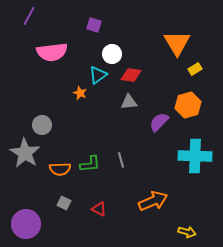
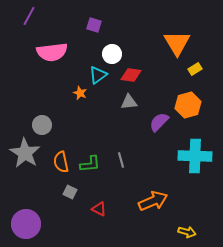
orange semicircle: moved 1 px right, 7 px up; rotated 80 degrees clockwise
gray square: moved 6 px right, 11 px up
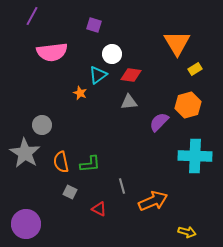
purple line: moved 3 px right
gray line: moved 1 px right, 26 px down
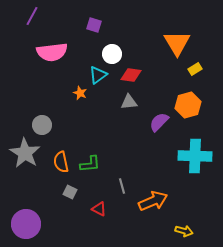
yellow arrow: moved 3 px left, 1 px up
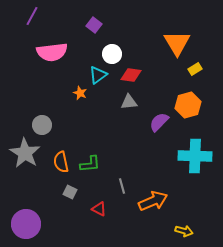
purple square: rotated 21 degrees clockwise
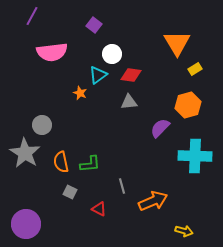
purple semicircle: moved 1 px right, 6 px down
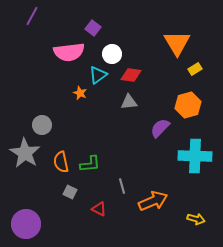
purple square: moved 1 px left, 3 px down
pink semicircle: moved 17 px right
yellow arrow: moved 12 px right, 12 px up
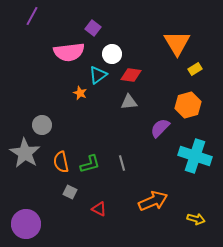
cyan cross: rotated 16 degrees clockwise
green L-shape: rotated 10 degrees counterclockwise
gray line: moved 23 px up
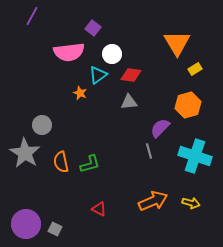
gray line: moved 27 px right, 12 px up
gray square: moved 15 px left, 37 px down
yellow arrow: moved 5 px left, 16 px up
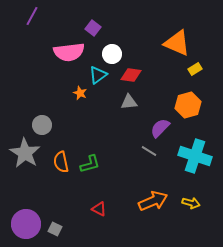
orange triangle: rotated 36 degrees counterclockwise
gray line: rotated 42 degrees counterclockwise
